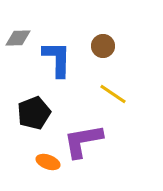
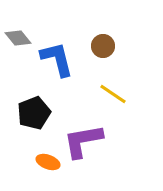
gray diamond: rotated 52 degrees clockwise
blue L-shape: rotated 15 degrees counterclockwise
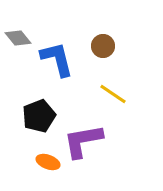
black pentagon: moved 5 px right, 3 px down
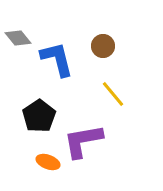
yellow line: rotated 16 degrees clockwise
black pentagon: rotated 12 degrees counterclockwise
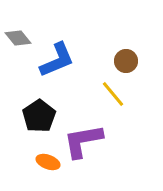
brown circle: moved 23 px right, 15 px down
blue L-shape: moved 1 px down; rotated 81 degrees clockwise
